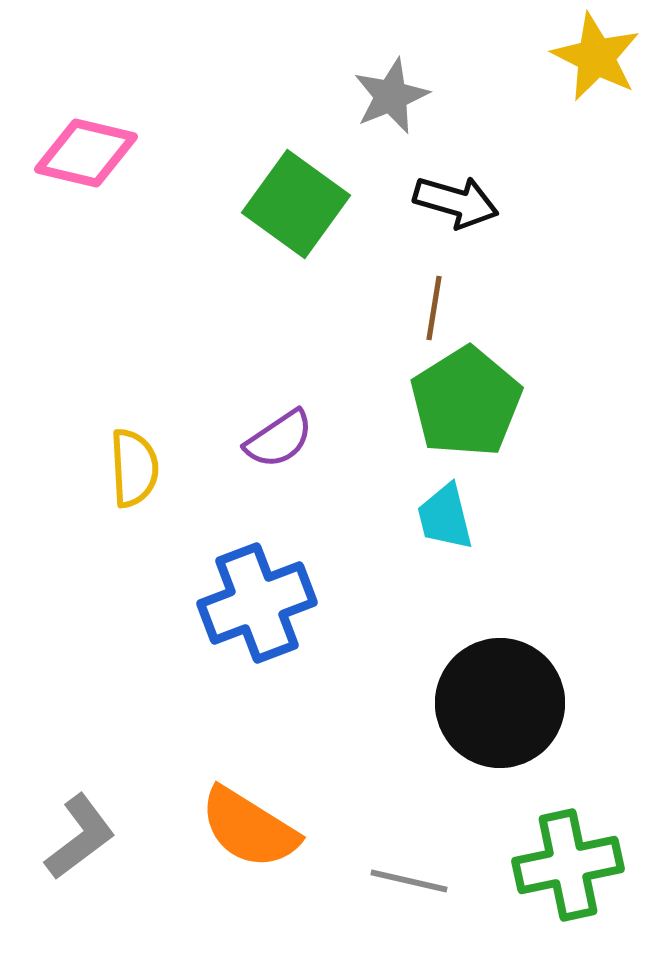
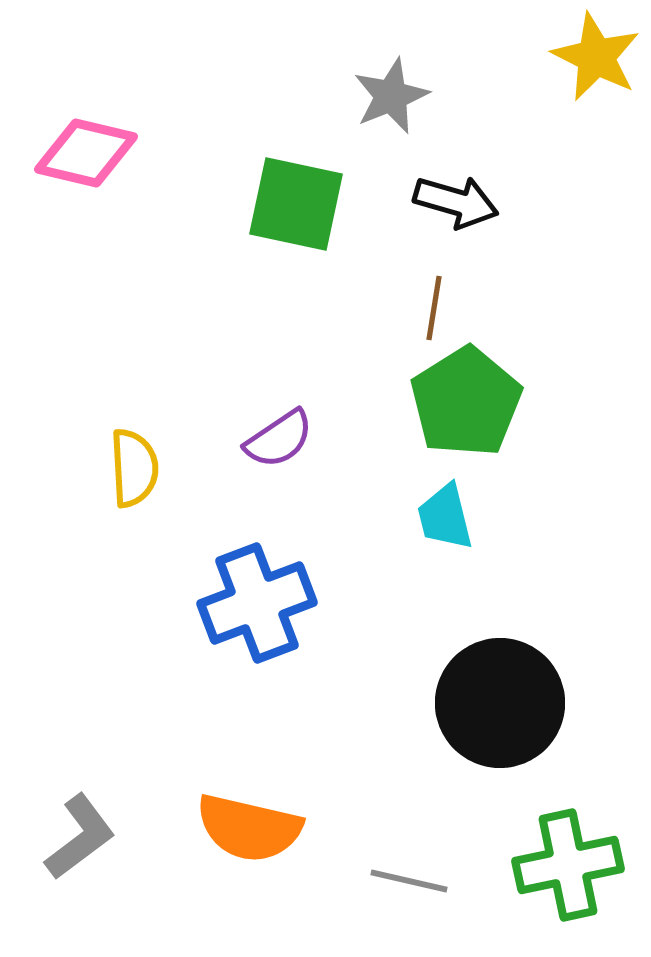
green square: rotated 24 degrees counterclockwise
orange semicircle: rotated 19 degrees counterclockwise
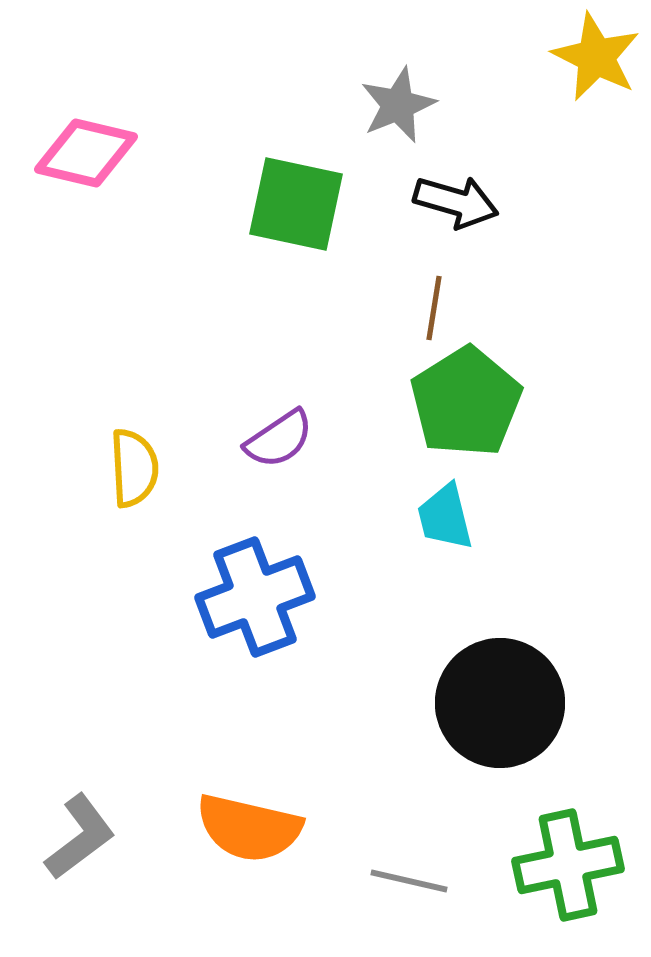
gray star: moved 7 px right, 9 px down
blue cross: moved 2 px left, 6 px up
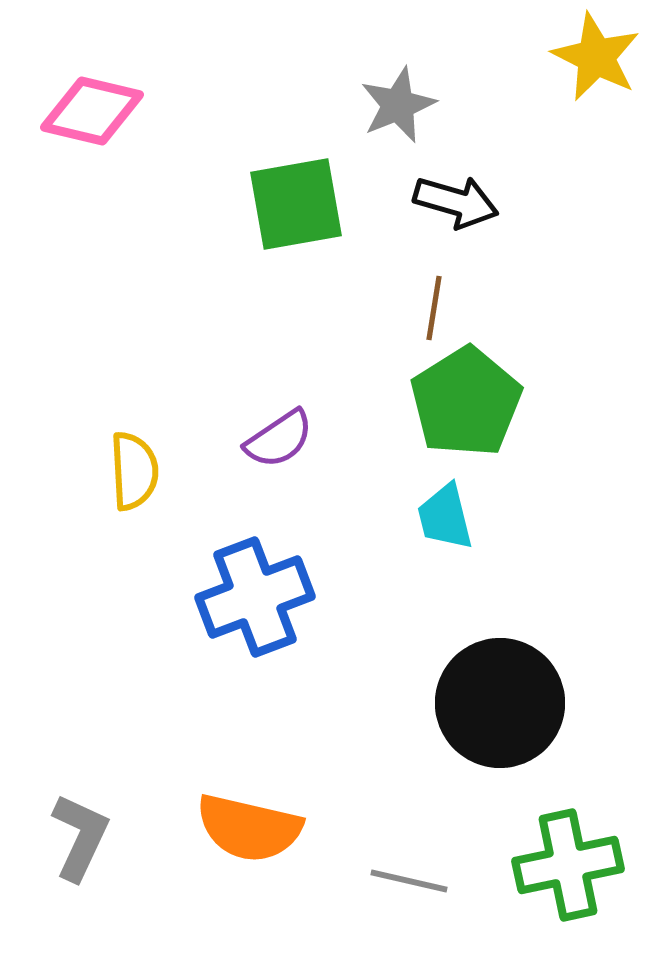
pink diamond: moved 6 px right, 42 px up
green square: rotated 22 degrees counterclockwise
yellow semicircle: moved 3 px down
gray L-shape: rotated 28 degrees counterclockwise
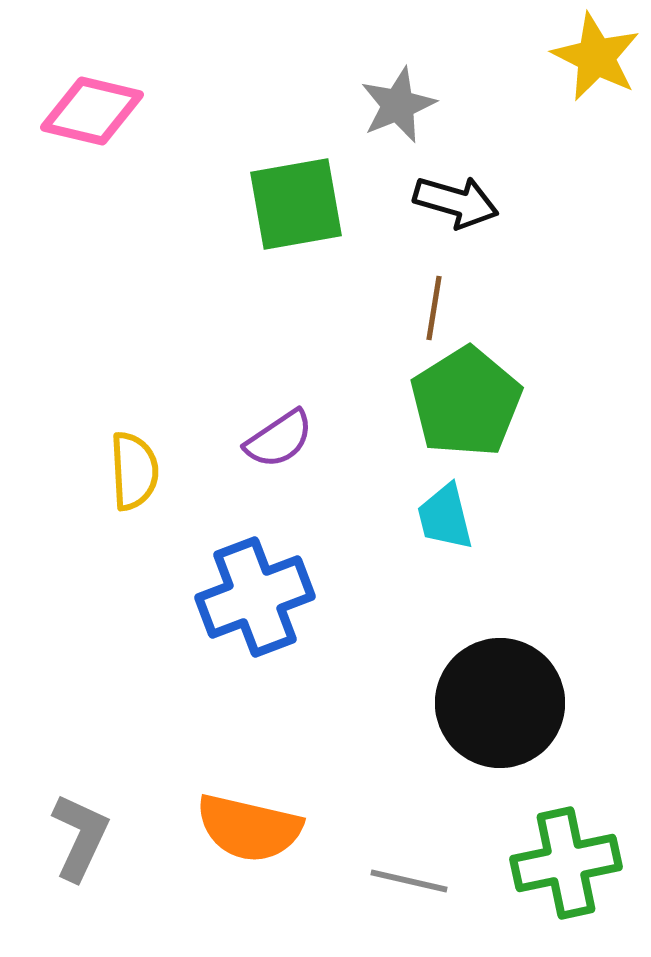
green cross: moved 2 px left, 2 px up
